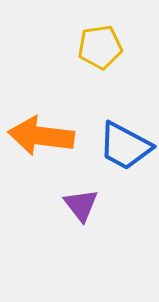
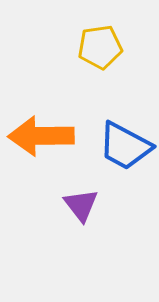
orange arrow: rotated 8 degrees counterclockwise
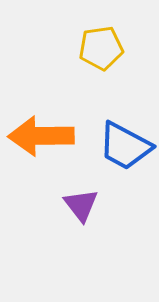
yellow pentagon: moved 1 px right, 1 px down
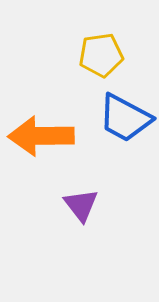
yellow pentagon: moved 7 px down
blue trapezoid: moved 28 px up
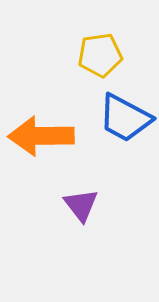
yellow pentagon: moved 1 px left
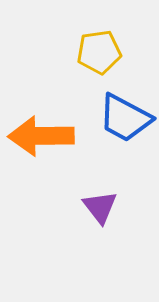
yellow pentagon: moved 1 px left, 3 px up
purple triangle: moved 19 px right, 2 px down
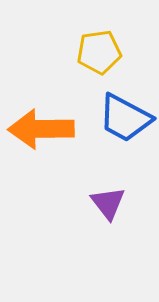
orange arrow: moved 7 px up
purple triangle: moved 8 px right, 4 px up
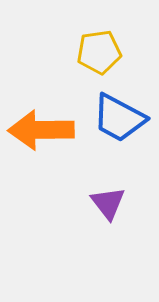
blue trapezoid: moved 6 px left
orange arrow: moved 1 px down
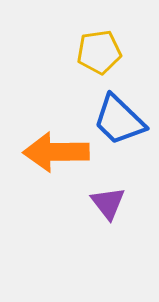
blue trapezoid: moved 2 px down; rotated 16 degrees clockwise
orange arrow: moved 15 px right, 22 px down
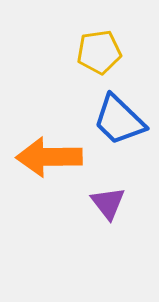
orange arrow: moved 7 px left, 5 px down
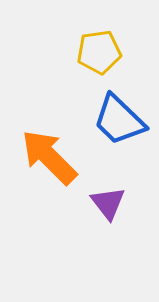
orange arrow: rotated 46 degrees clockwise
